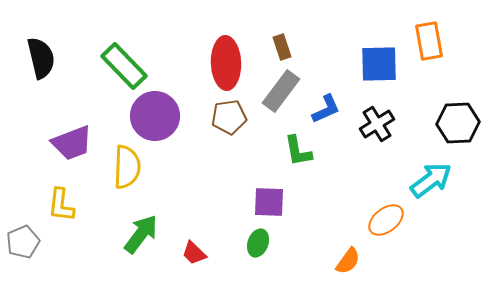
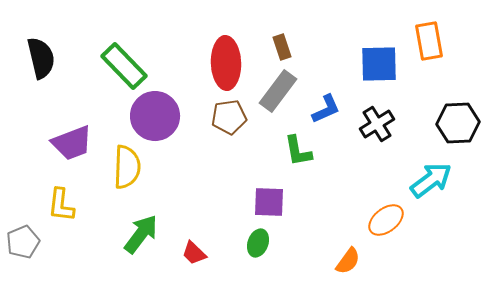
gray rectangle: moved 3 px left
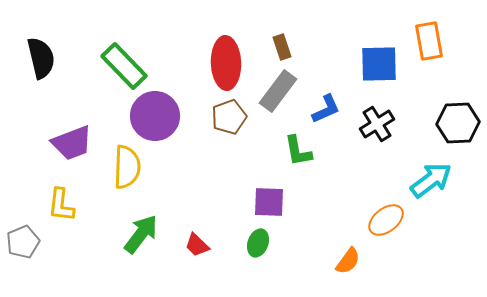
brown pentagon: rotated 12 degrees counterclockwise
red trapezoid: moved 3 px right, 8 px up
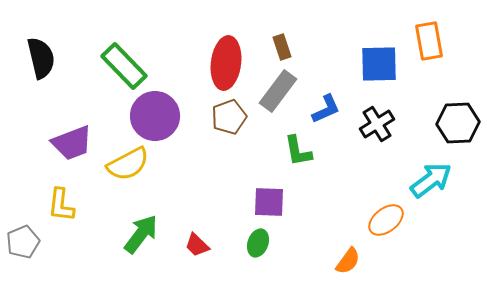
red ellipse: rotated 9 degrees clockwise
yellow semicircle: moved 1 px right, 3 px up; rotated 60 degrees clockwise
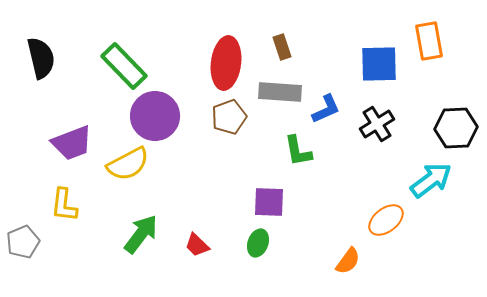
gray rectangle: moved 2 px right, 1 px down; rotated 57 degrees clockwise
black hexagon: moved 2 px left, 5 px down
yellow L-shape: moved 3 px right
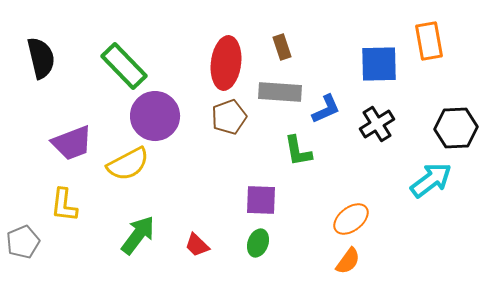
purple square: moved 8 px left, 2 px up
orange ellipse: moved 35 px left, 1 px up
green arrow: moved 3 px left, 1 px down
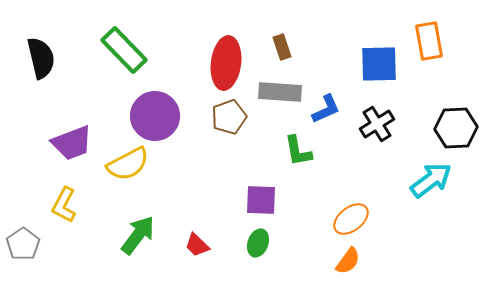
green rectangle: moved 16 px up
yellow L-shape: rotated 21 degrees clockwise
gray pentagon: moved 2 px down; rotated 12 degrees counterclockwise
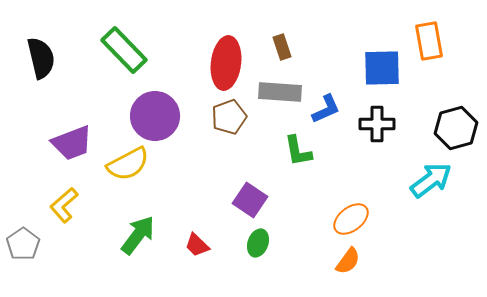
blue square: moved 3 px right, 4 px down
black cross: rotated 32 degrees clockwise
black hexagon: rotated 12 degrees counterclockwise
purple square: moved 11 px left; rotated 32 degrees clockwise
yellow L-shape: rotated 21 degrees clockwise
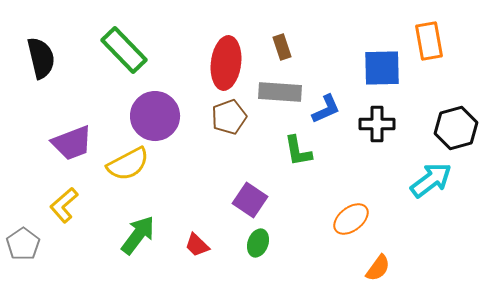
orange semicircle: moved 30 px right, 7 px down
